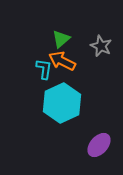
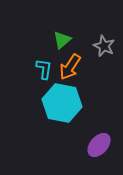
green triangle: moved 1 px right, 1 px down
gray star: moved 3 px right
orange arrow: moved 8 px right, 6 px down; rotated 84 degrees counterclockwise
cyan hexagon: rotated 24 degrees counterclockwise
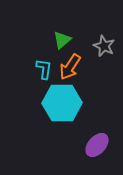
cyan hexagon: rotated 12 degrees counterclockwise
purple ellipse: moved 2 px left
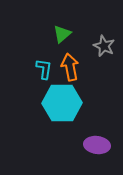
green triangle: moved 6 px up
orange arrow: rotated 136 degrees clockwise
purple ellipse: rotated 55 degrees clockwise
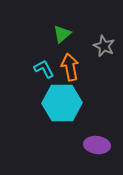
cyan L-shape: rotated 35 degrees counterclockwise
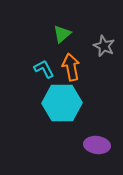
orange arrow: moved 1 px right
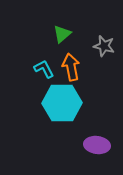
gray star: rotated 10 degrees counterclockwise
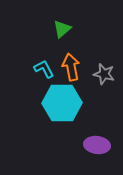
green triangle: moved 5 px up
gray star: moved 28 px down
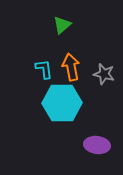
green triangle: moved 4 px up
cyan L-shape: rotated 20 degrees clockwise
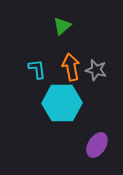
green triangle: moved 1 px down
cyan L-shape: moved 7 px left
gray star: moved 8 px left, 4 px up
purple ellipse: rotated 65 degrees counterclockwise
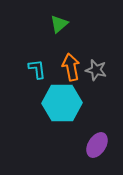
green triangle: moved 3 px left, 2 px up
